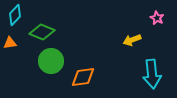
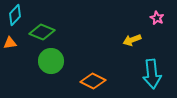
orange diamond: moved 10 px right, 4 px down; rotated 35 degrees clockwise
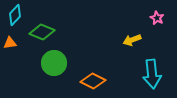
green circle: moved 3 px right, 2 px down
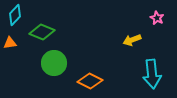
orange diamond: moved 3 px left
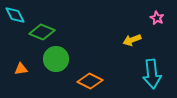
cyan diamond: rotated 70 degrees counterclockwise
orange triangle: moved 11 px right, 26 px down
green circle: moved 2 px right, 4 px up
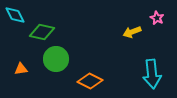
green diamond: rotated 10 degrees counterclockwise
yellow arrow: moved 8 px up
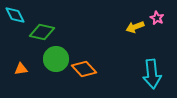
yellow arrow: moved 3 px right, 5 px up
orange diamond: moved 6 px left, 12 px up; rotated 20 degrees clockwise
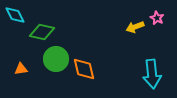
orange diamond: rotated 30 degrees clockwise
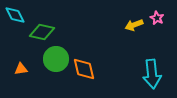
yellow arrow: moved 1 px left, 2 px up
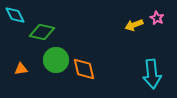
green circle: moved 1 px down
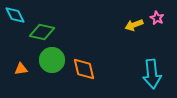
green circle: moved 4 px left
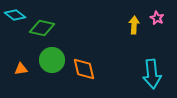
cyan diamond: rotated 25 degrees counterclockwise
yellow arrow: rotated 114 degrees clockwise
green diamond: moved 4 px up
